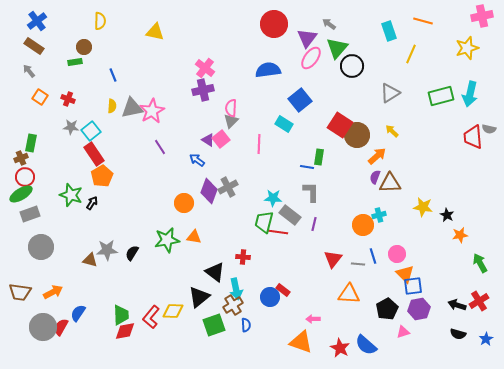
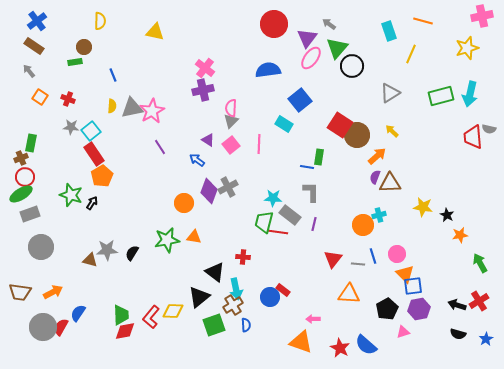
pink square at (221, 139): moved 10 px right, 6 px down
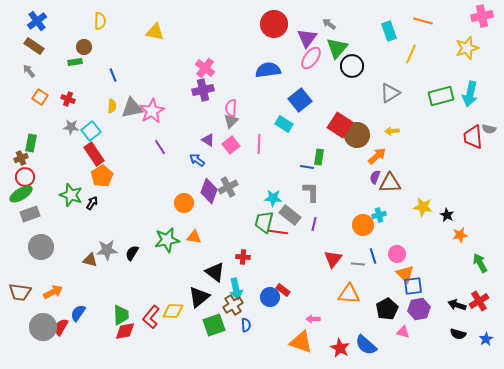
yellow arrow at (392, 131): rotated 48 degrees counterclockwise
pink triangle at (403, 332): rotated 32 degrees clockwise
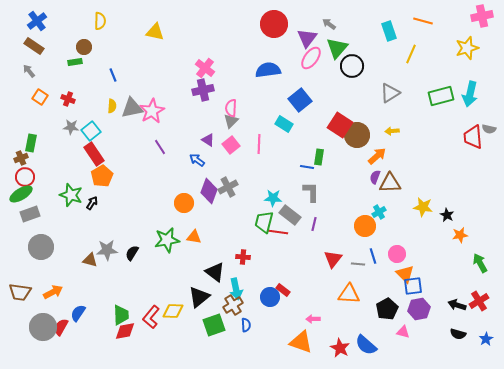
cyan cross at (379, 215): moved 3 px up; rotated 16 degrees counterclockwise
orange circle at (363, 225): moved 2 px right, 1 px down
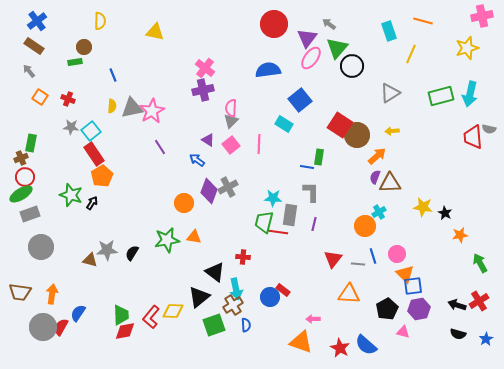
gray rectangle at (290, 215): rotated 60 degrees clockwise
black star at (447, 215): moved 2 px left, 2 px up
orange arrow at (53, 292): moved 1 px left, 2 px down; rotated 54 degrees counterclockwise
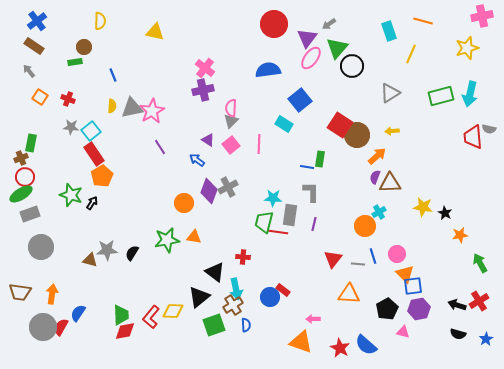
gray arrow at (329, 24): rotated 72 degrees counterclockwise
green rectangle at (319, 157): moved 1 px right, 2 px down
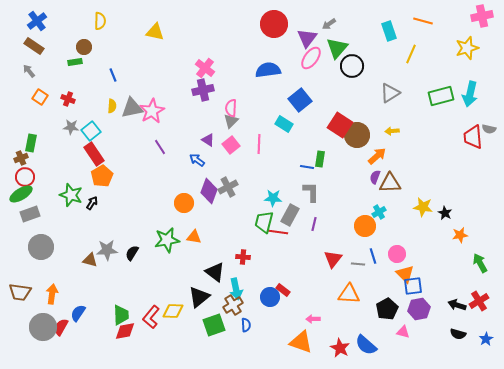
gray rectangle at (290, 215): rotated 20 degrees clockwise
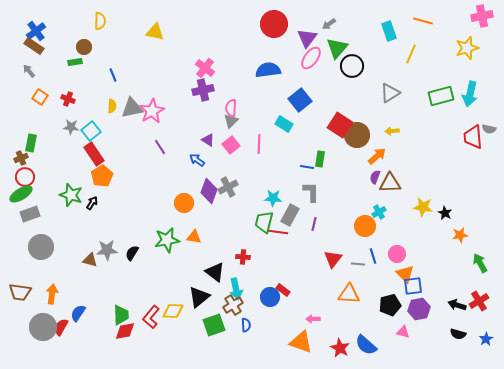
blue cross at (37, 21): moved 1 px left, 10 px down
black pentagon at (387, 309): moved 3 px right, 4 px up; rotated 15 degrees clockwise
